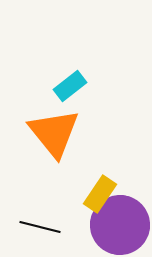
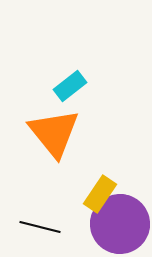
purple circle: moved 1 px up
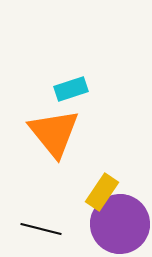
cyan rectangle: moved 1 px right, 3 px down; rotated 20 degrees clockwise
yellow rectangle: moved 2 px right, 2 px up
black line: moved 1 px right, 2 px down
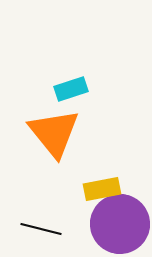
yellow rectangle: moved 3 px up; rotated 45 degrees clockwise
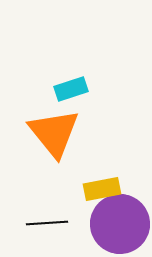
black line: moved 6 px right, 6 px up; rotated 18 degrees counterclockwise
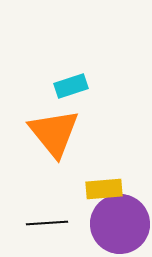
cyan rectangle: moved 3 px up
yellow rectangle: moved 2 px right; rotated 6 degrees clockwise
